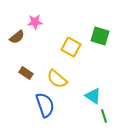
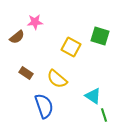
blue semicircle: moved 1 px left, 1 px down
green line: moved 1 px up
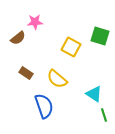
brown semicircle: moved 1 px right, 1 px down
cyan triangle: moved 1 px right, 2 px up
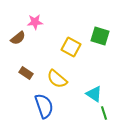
green line: moved 2 px up
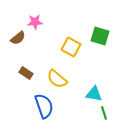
cyan triangle: rotated 24 degrees counterclockwise
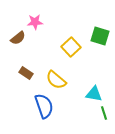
yellow square: rotated 18 degrees clockwise
yellow semicircle: moved 1 px left, 1 px down
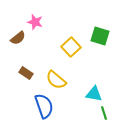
pink star: rotated 21 degrees clockwise
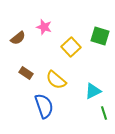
pink star: moved 9 px right, 5 px down
cyan triangle: moved 1 px left, 3 px up; rotated 36 degrees counterclockwise
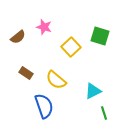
brown semicircle: moved 1 px up
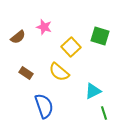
yellow semicircle: moved 3 px right, 8 px up
